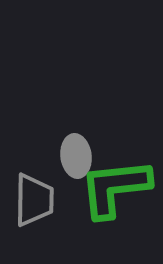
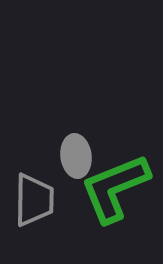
green L-shape: rotated 16 degrees counterclockwise
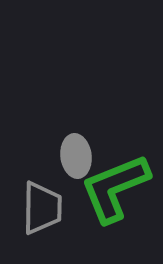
gray trapezoid: moved 8 px right, 8 px down
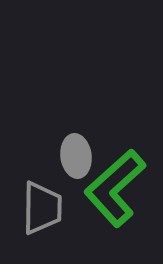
green L-shape: rotated 20 degrees counterclockwise
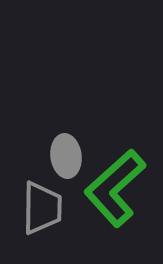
gray ellipse: moved 10 px left
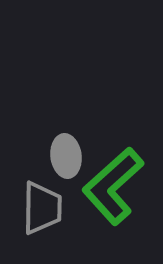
green L-shape: moved 2 px left, 2 px up
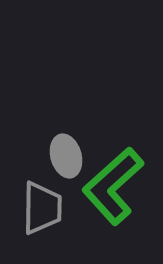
gray ellipse: rotated 9 degrees counterclockwise
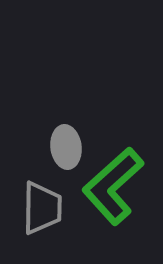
gray ellipse: moved 9 px up; rotated 9 degrees clockwise
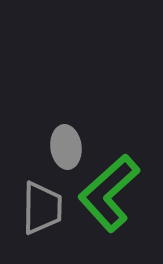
green L-shape: moved 4 px left, 7 px down
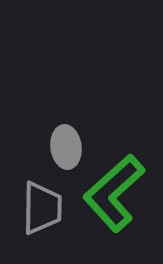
green L-shape: moved 5 px right
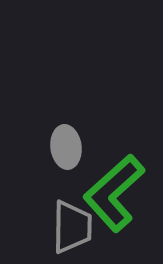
gray trapezoid: moved 30 px right, 19 px down
